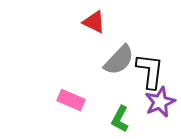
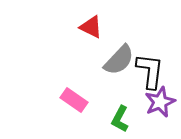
red triangle: moved 3 px left, 5 px down
pink rectangle: moved 3 px right; rotated 12 degrees clockwise
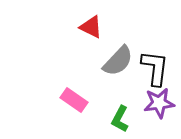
gray semicircle: moved 1 px left, 1 px down
black L-shape: moved 5 px right, 3 px up
purple star: moved 1 px left, 1 px down; rotated 16 degrees clockwise
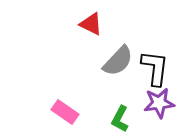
red triangle: moved 3 px up
pink rectangle: moved 9 px left, 12 px down
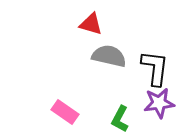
red triangle: rotated 10 degrees counterclockwise
gray semicircle: moved 9 px left, 5 px up; rotated 120 degrees counterclockwise
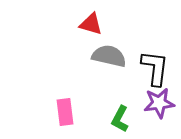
pink rectangle: rotated 48 degrees clockwise
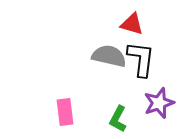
red triangle: moved 41 px right
black L-shape: moved 14 px left, 9 px up
purple star: rotated 12 degrees counterclockwise
green L-shape: moved 2 px left
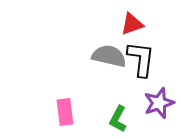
red triangle: rotated 35 degrees counterclockwise
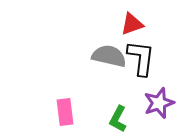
black L-shape: moved 1 px up
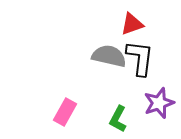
black L-shape: moved 1 px left
pink rectangle: rotated 36 degrees clockwise
